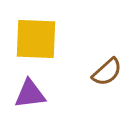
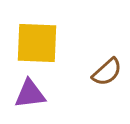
yellow square: moved 1 px right, 4 px down
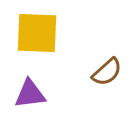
yellow square: moved 10 px up
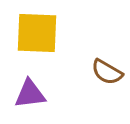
brown semicircle: rotated 72 degrees clockwise
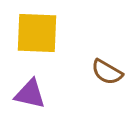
purple triangle: rotated 20 degrees clockwise
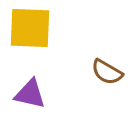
yellow square: moved 7 px left, 5 px up
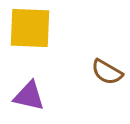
purple triangle: moved 1 px left, 2 px down
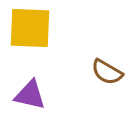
purple triangle: moved 1 px right, 1 px up
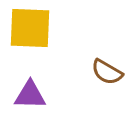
purple triangle: rotated 12 degrees counterclockwise
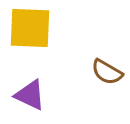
purple triangle: rotated 24 degrees clockwise
